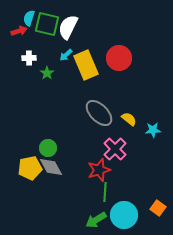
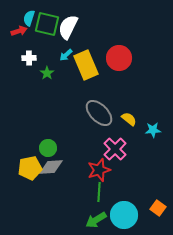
gray diamond: rotated 65 degrees counterclockwise
green line: moved 6 px left
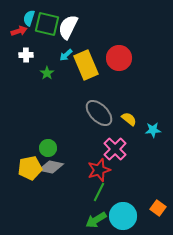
white cross: moved 3 px left, 3 px up
gray diamond: rotated 15 degrees clockwise
green line: rotated 24 degrees clockwise
cyan circle: moved 1 px left, 1 px down
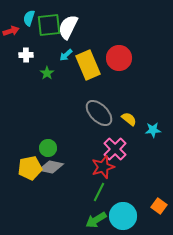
green square: moved 2 px right, 1 px down; rotated 20 degrees counterclockwise
red arrow: moved 8 px left
yellow rectangle: moved 2 px right
red star: moved 4 px right, 3 px up
orange square: moved 1 px right, 2 px up
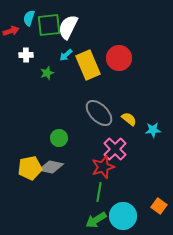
green star: rotated 16 degrees clockwise
green circle: moved 11 px right, 10 px up
green line: rotated 18 degrees counterclockwise
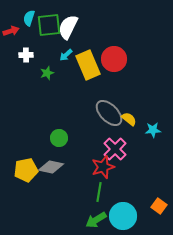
red circle: moved 5 px left, 1 px down
gray ellipse: moved 10 px right
yellow pentagon: moved 4 px left, 2 px down
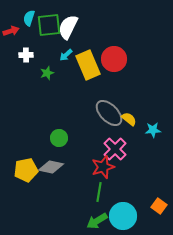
green arrow: moved 1 px right, 1 px down
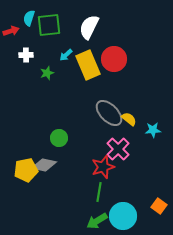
white semicircle: moved 21 px right
pink cross: moved 3 px right
gray diamond: moved 7 px left, 2 px up
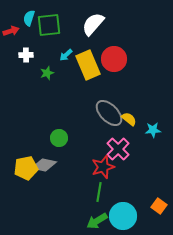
white semicircle: moved 4 px right, 3 px up; rotated 15 degrees clockwise
yellow pentagon: moved 2 px up
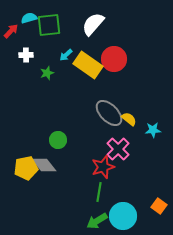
cyan semicircle: rotated 56 degrees clockwise
red arrow: rotated 28 degrees counterclockwise
yellow rectangle: rotated 32 degrees counterclockwise
green circle: moved 1 px left, 2 px down
gray diamond: rotated 40 degrees clockwise
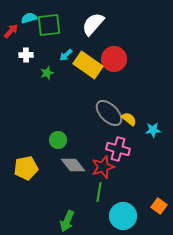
pink cross: rotated 30 degrees counterclockwise
gray diamond: moved 29 px right
green arrow: moved 30 px left; rotated 35 degrees counterclockwise
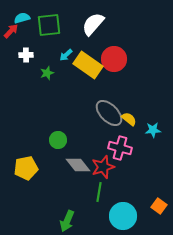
cyan semicircle: moved 7 px left
pink cross: moved 2 px right, 1 px up
gray diamond: moved 5 px right
